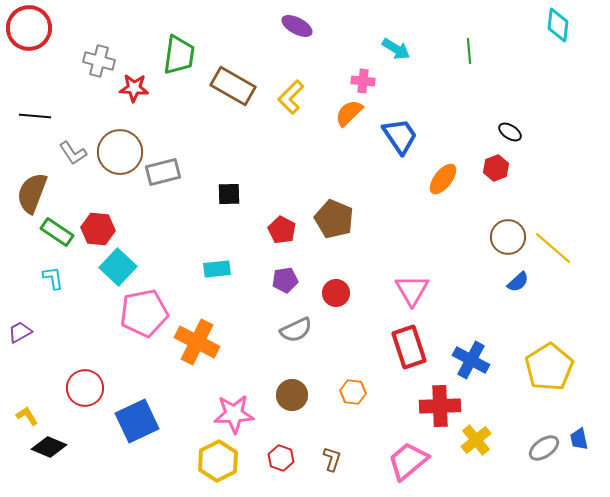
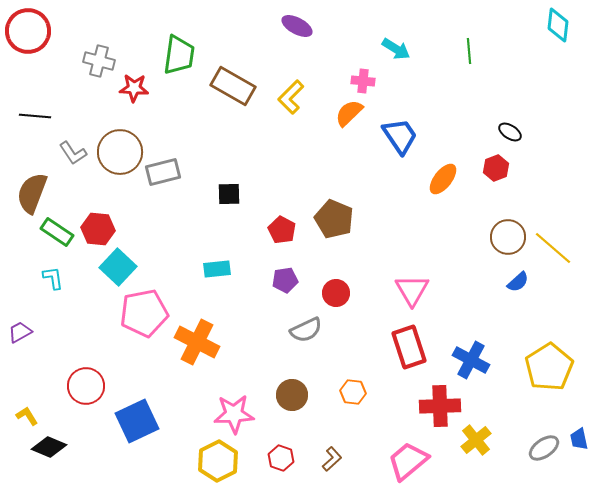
red circle at (29, 28): moved 1 px left, 3 px down
gray semicircle at (296, 330): moved 10 px right
red circle at (85, 388): moved 1 px right, 2 px up
brown L-shape at (332, 459): rotated 30 degrees clockwise
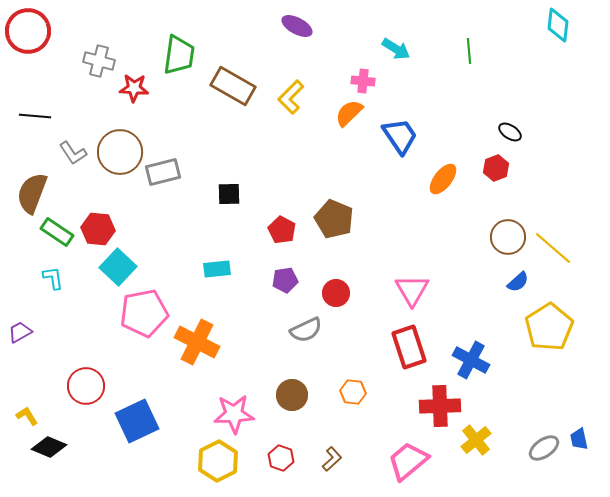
yellow pentagon at (549, 367): moved 40 px up
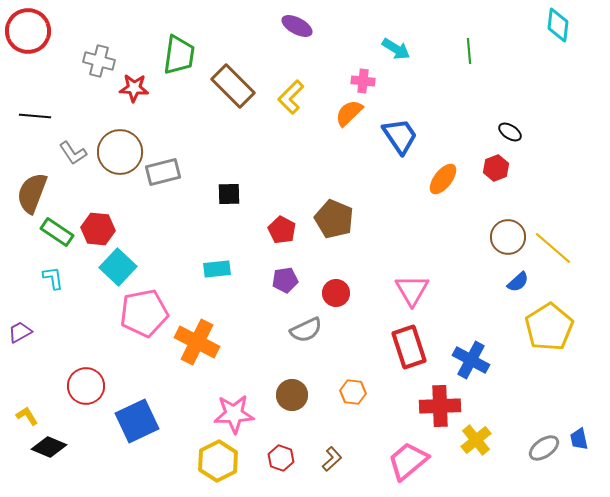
brown rectangle at (233, 86): rotated 15 degrees clockwise
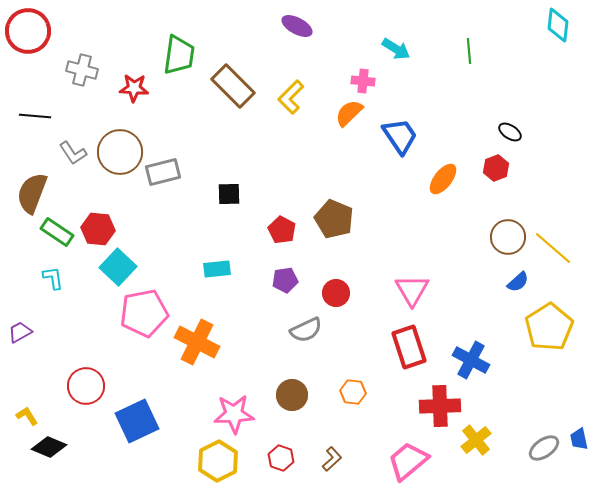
gray cross at (99, 61): moved 17 px left, 9 px down
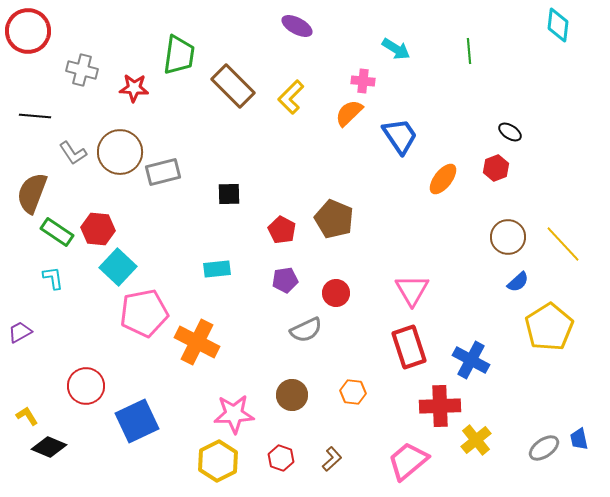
yellow line at (553, 248): moved 10 px right, 4 px up; rotated 6 degrees clockwise
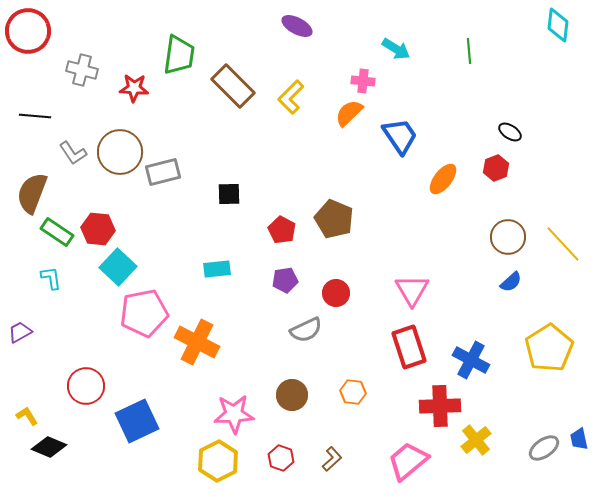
cyan L-shape at (53, 278): moved 2 px left
blue semicircle at (518, 282): moved 7 px left
yellow pentagon at (549, 327): moved 21 px down
